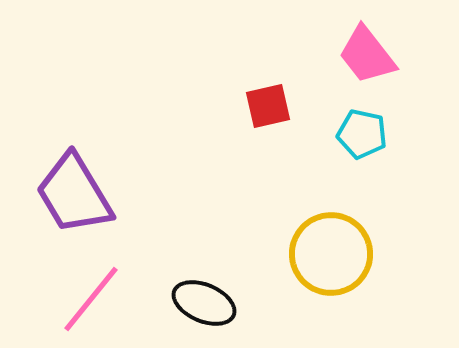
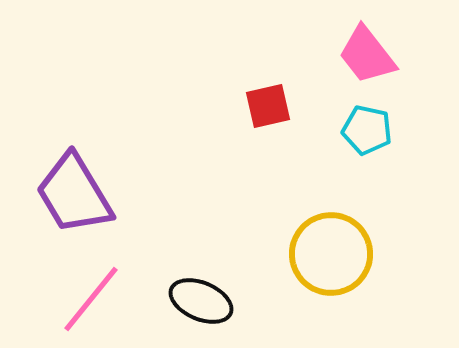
cyan pentagon: moved 5 px right, 4 px up
black ellipse: moved 3 px left, 2 px up
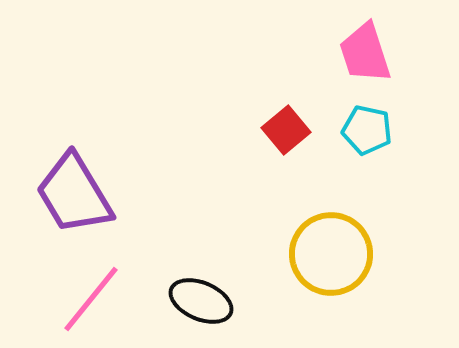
pink trapezoid: moved 2 px left, 2 px up; rotated 20 degrees clockwise
red square: moved 18 px right, 24 px down; rotated 27 degrees counterclockwise
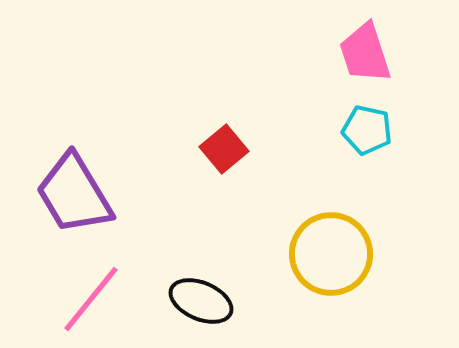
red square: moved 62 px left, 19 px down
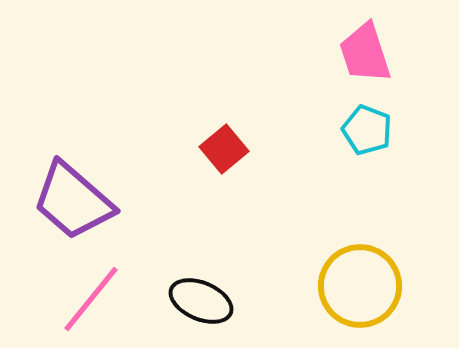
cyan pentagon: rotated 9 degrees clockwise
purple trapezoid: moved 1 px left, 7 px down; rotated 18 degrees counterclockwise
yellow circle: moved 29 px right, 32 px down
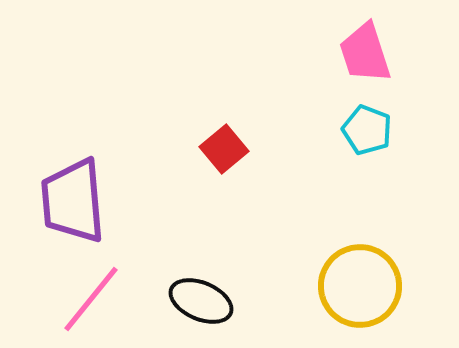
purple trapezoid: rotated 44 degrees clockwise
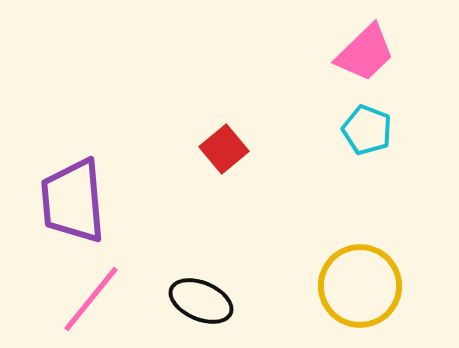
pink trapezoid: rotated 116 degrees counterclockwise
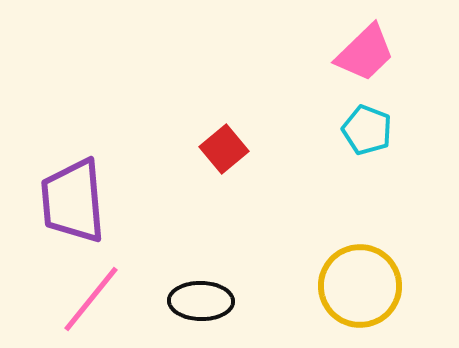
black ellipse: rotated 22 degrees counterclockwise
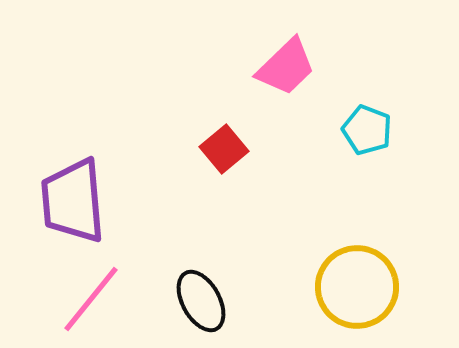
pink trapezoid: moved 79 px left, 14 px down
yellow circle: moved 3 px left, 1 px down
black ellipse: rotated 60 degrees clockwise
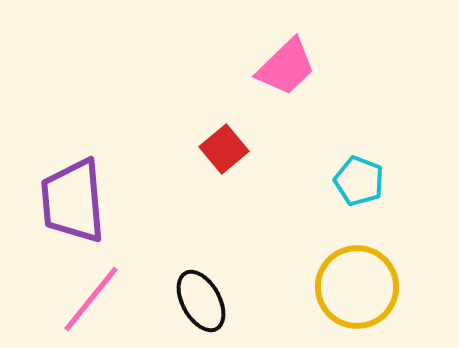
cyan pentagon: moved 8 px left, 51 px down
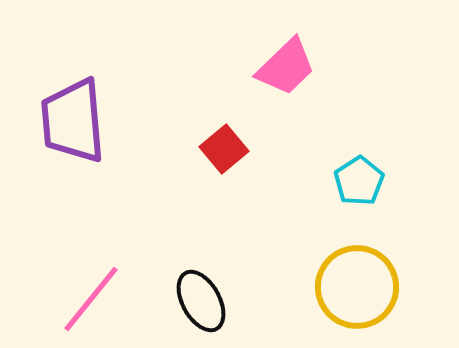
cyan pentagon: rotated 18 degrees clockwise
purple trapezoid: moved 80 px up
